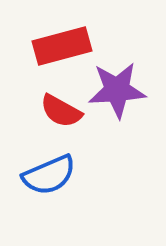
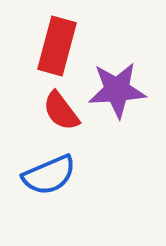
red rectangle: moved 5 px left; rotated 60 degrees counterclockwise
red semicircle: rotated 24 degrees clockwise
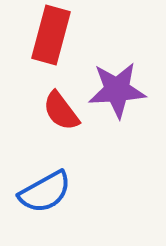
red rectangle: moved 6 px left, 11 px up
blue semicircle: moved 4 px left, 17 px down; rotated 6 degrees counterclockwise
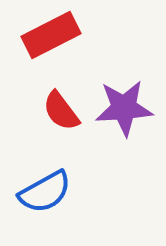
red rectangle: rotated 48 degrees clockwise
purple star: moved 7 px right, 18 px down
